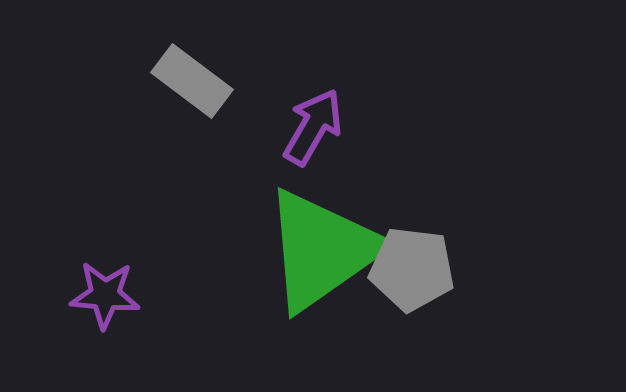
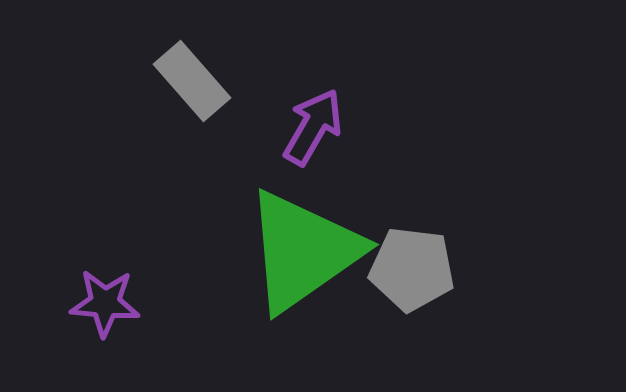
gray rectangle: rotated 12 degrees clockwise
green triangle: moved 19 px left, 1 px down
purple star: moved 8 px down
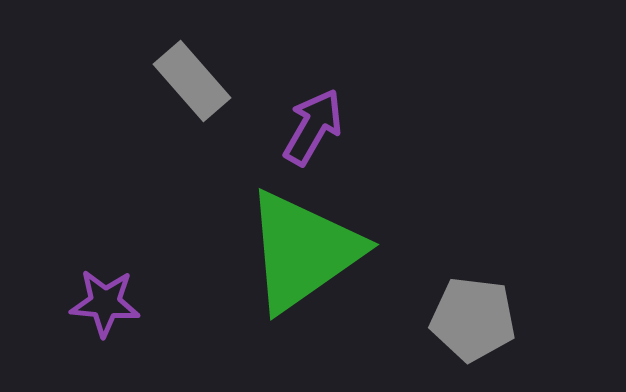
gray pentagon: moved 61 px right, 50 px down
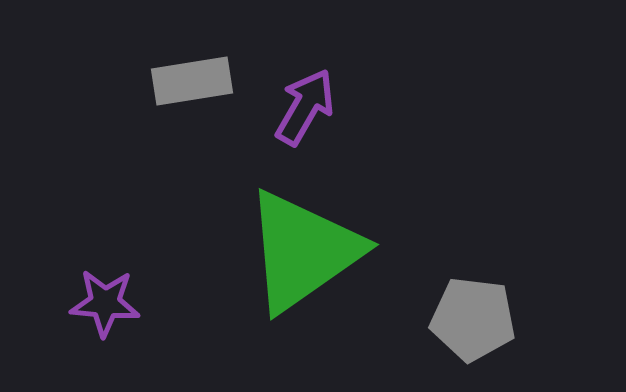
gray rectangle: rotated 58 degrees counterclockwise
purple arrow: moved 8 px left, 20 px up
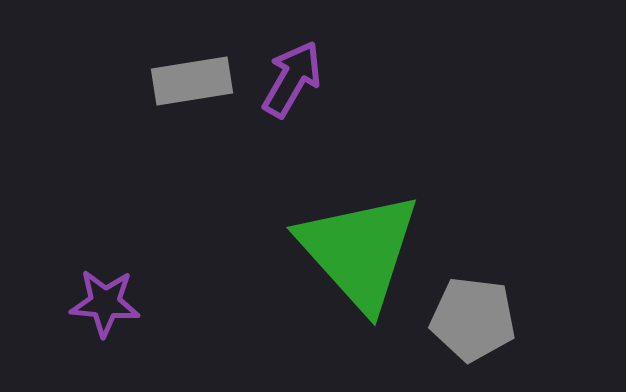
purple arrow: moved 13 px left, 28 px up
green triangle: moved 56 px right; rotated 37 degrees counterclockwise
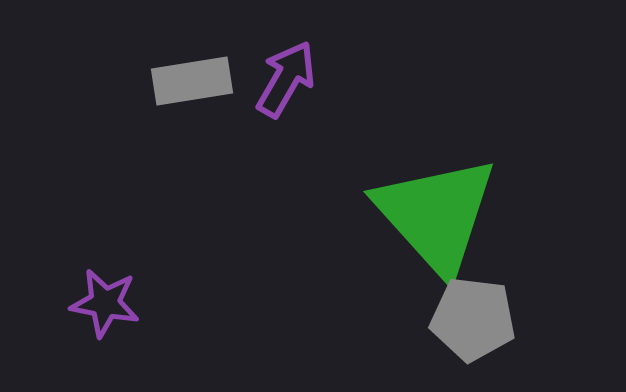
purple arrow: moved 6 px left
green triangle: moved 77 px right, 36 px up
purple star: rotated 6 degrees clockwise
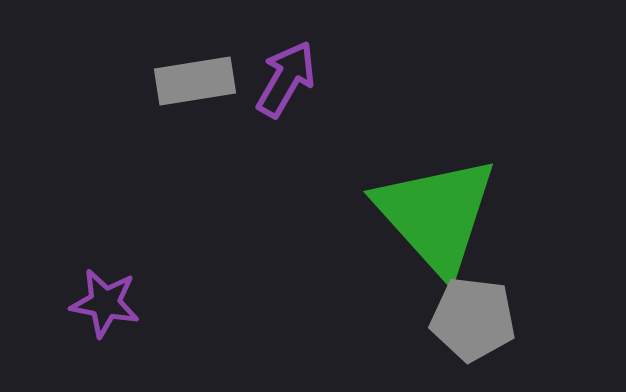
gray rectangle: moved 3 px right
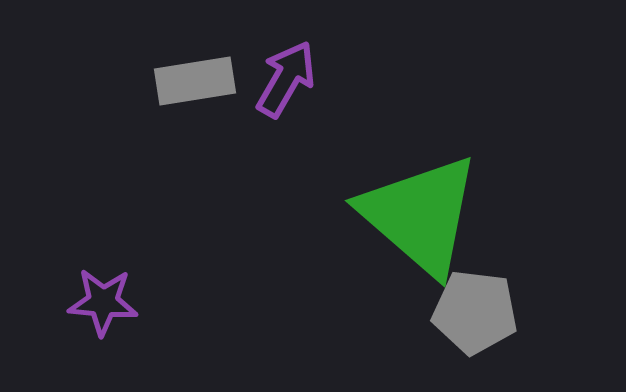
green triangle: moved 16 px left; rotated 7 degrees counterclockwise
purple star: moved 2 px left, 1 px up; rotated 6 degrees counterclockwise
gray pentagon: moved 2 px right, 7 px up
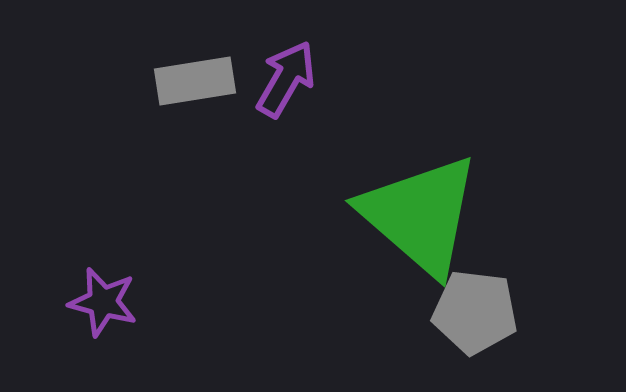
purple star: rotated 10 degrees clockwise
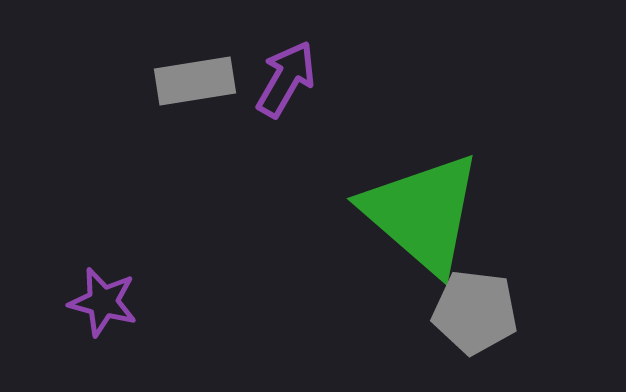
green triangle: moved 2 px right, 2 px up
